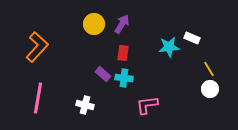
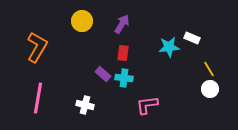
yellow circle: moved 12 px left, 3 px up
orange L-shape: rotated 12 degrees counterclockwise
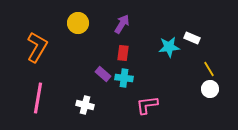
yellow circle: moved 4 px left, 2 px down
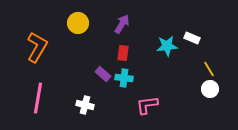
cyan star: moved 2 px left, 1 px up
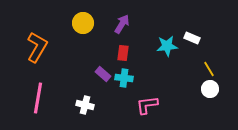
yellow circle: moved 5 px right
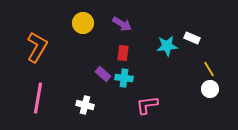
purple arrow: rotated 90 degrees clockwise
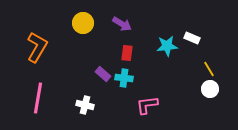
red rectangle: moved 4 px right
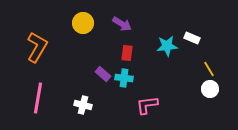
white cross: moved 2 px left
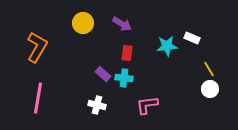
white cross: moved 14 px right
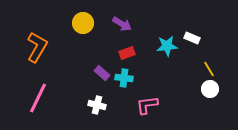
red rectangle: rotated 63 degrees clockwise
purple rectangle: moved 1 px left, 1 px up
pink line: rotated 16 degrees clockwise
